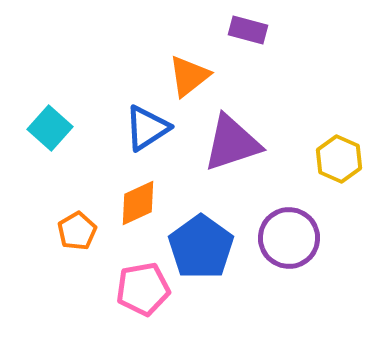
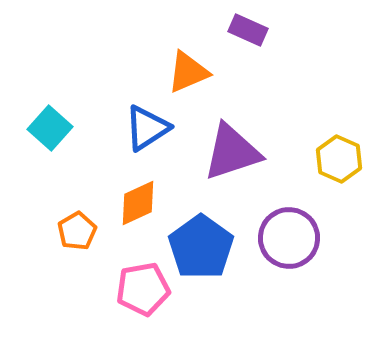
purple rectangle: rotated 9 degrees clockwise
orange triangle: moved 1 px left, 4 px up; rotated 15 degrees clockwise
purple triangle: moved 9 px down
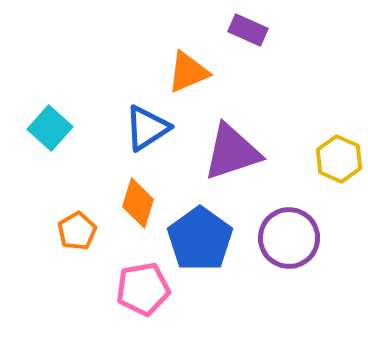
orange diamond: rotated 48 degrees counterclockwise
blue pentagon: moved 1 px left, 8 px up
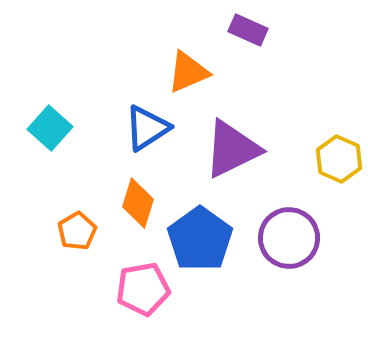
purple triangle: moved 3 px up; rotated 8 degrees counterclockwise
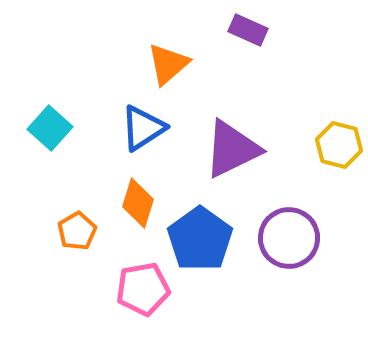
orange triangle: moved 20 px left, 8 px up; rotated 18 degrees counterclockwise
blue triangle: moved 4 px left
yellow hexagon: moved 14 px up; rotated 9 degrees counterclockwise
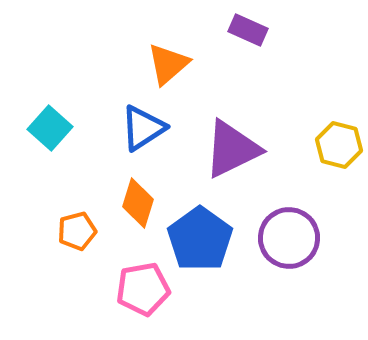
orange pentagon: rotated 15 degrees clockwise
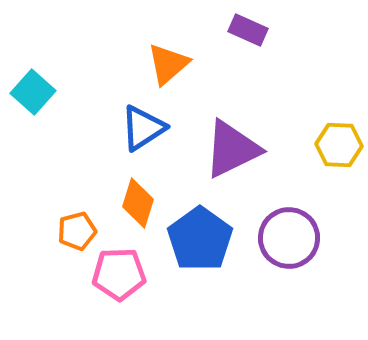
cyan square: moved 17 px left, 36 px up
yellow hexagon: rotated 12 degrees counterclockwise
pink pentagon: moved 24 px left, 15 px up; rotated 8 degrees clockwise
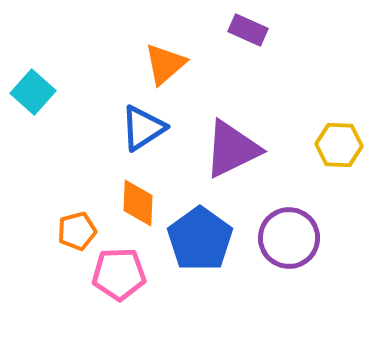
orange triangle: moved 3 px left
orange diamond: rotated 15 degrees counterclockwise
